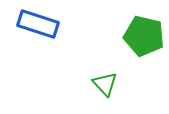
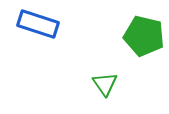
green triangle: rotated 8 degrees clockwise
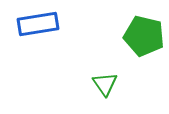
blue rectangle: rotated 27 degrees counterclockwise
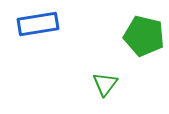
green triangle: rotated 12 degrees clockwise
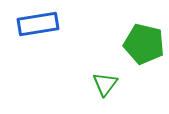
green pentagon: moved 8 px down
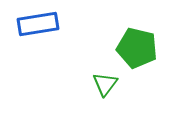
green pentagon: moved 7 px left, 4 px down
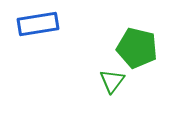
green triangle: moved 7 px right, 3 px up
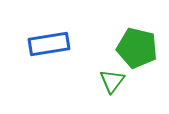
blue rectangle: moved 11 px right, 20 px down
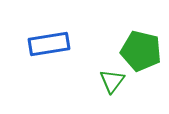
green pentagon: moved 4 px right, 3 px down
